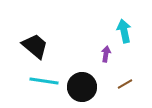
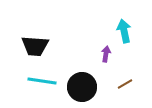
black trapezoid: rotated 144 degrees clockwise
cyan line: moved 2 px left
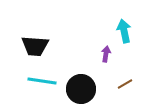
black circle: moved 1 px left, 2 px down
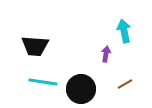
cyan line: moved 1 px right, 1 px down
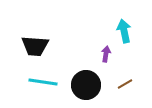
black circle: moved 5 px right, 4 px up
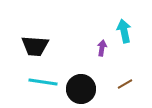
purple arrow: moved 4 px left, 6 px up
black circle: moved 5 px left, 4 px down
